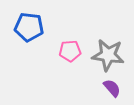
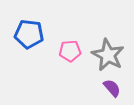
blue pentagon: moved 7 px down
gray star: rotated 20 degrees clockwise
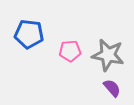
gray star: rotated 16 degrees counterclockwise
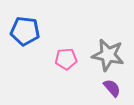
blue pentagon: moved 4 px left, 3 px up
pink pentagon: moved 4 px left, 8 px down
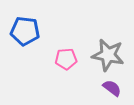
purple semicircle: rotated 12 degrees counterclockwise
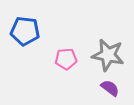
purple semicircle: moved 2 px left
